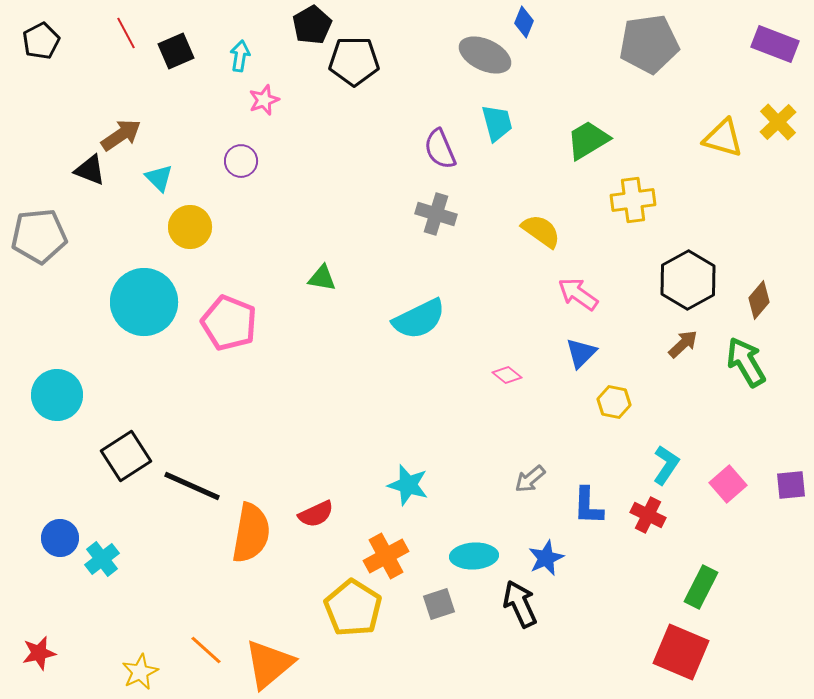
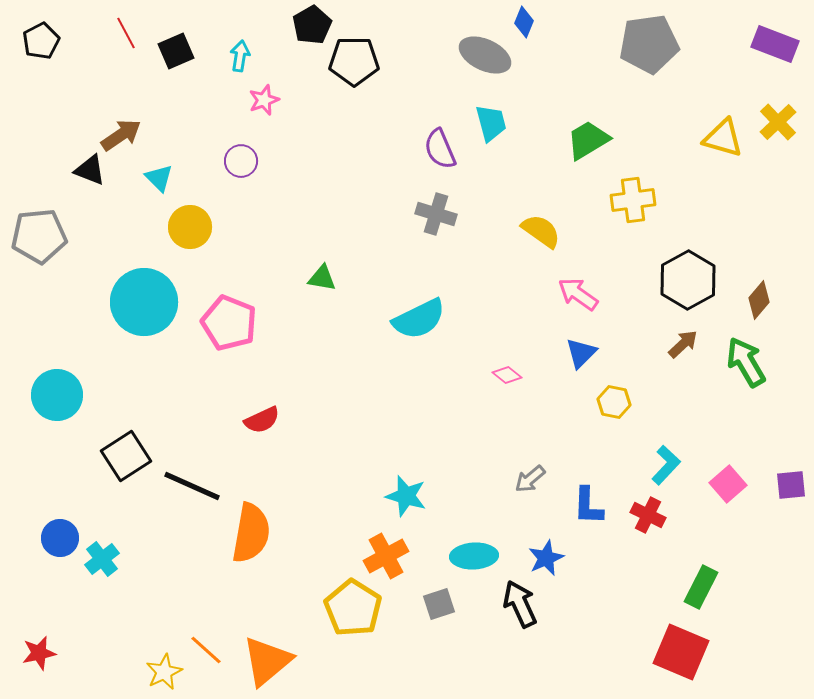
cyan trapezoid at (497, 123): moved 6 px left
cyan L-shape at (666, 465): rotated 9 degrees clockwise
cyan star at (408, 485): moved 2 px left, 11 px down
red semicircle at (316, 514): moved 54 px left, 94 px up
orange triangle at (269, 664): moved 2 px left, 3 px up
yellow star at (140, 672): moved 24 px right
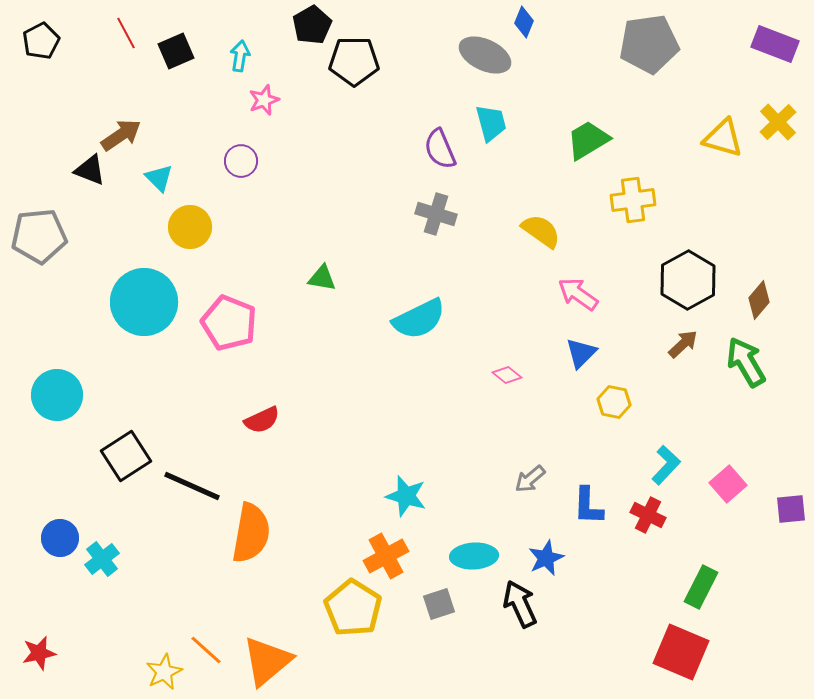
purple square at (791, 485): moved 24 px down
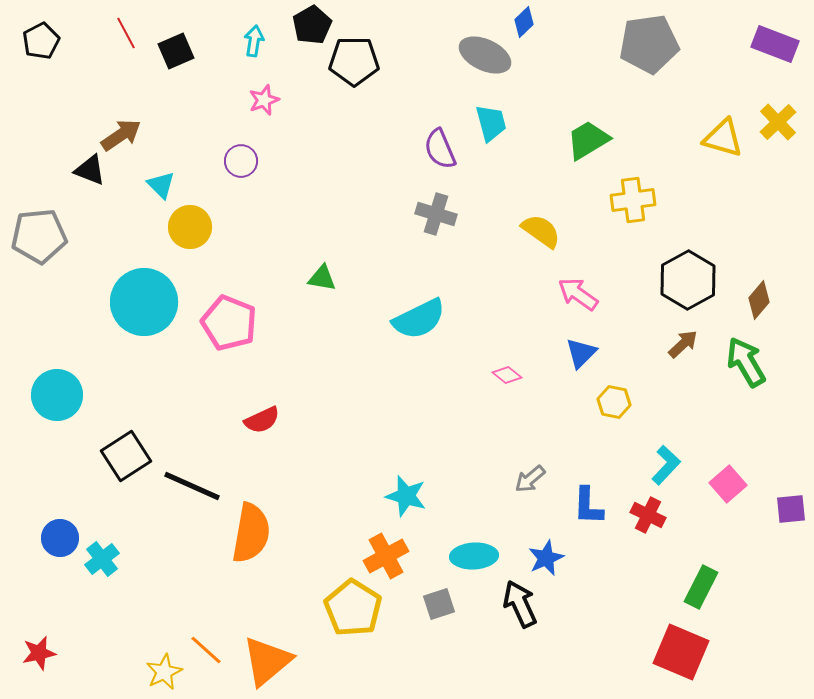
blue diamond at (524, 22): rotated 24 degrees clockwise
cyan arrow at (240, 56): moved 14 px right, 15 px up
cyan triangle at (159, 178): moved 2 px right, 7 px down
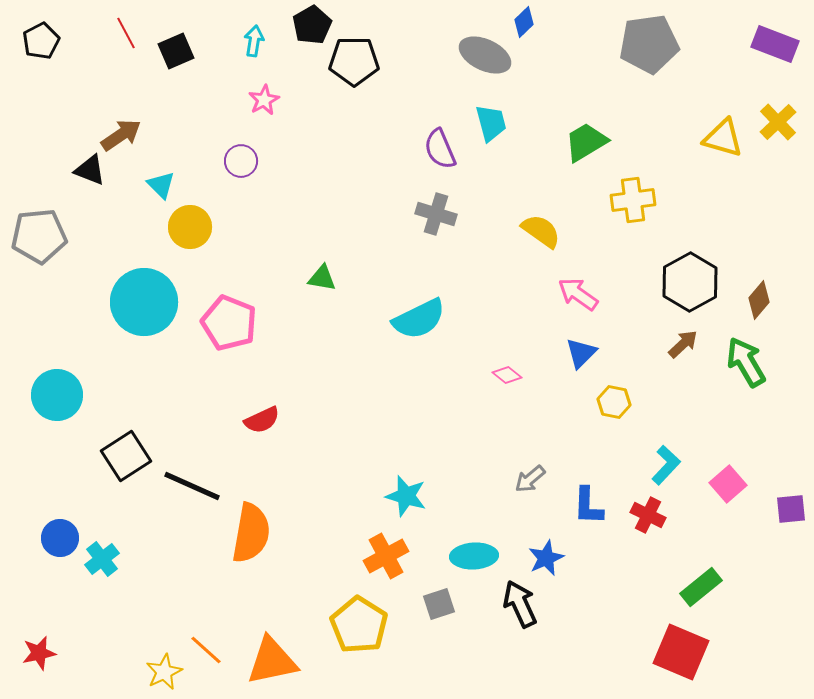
pink star at (264, 100): rotated 8 degrees counterclockwise
green trapezoid at (588, 140): moved 2 px left, 2 px down
black hexagon at (688, 280): moved 2 px right, 2 px down
green rectangle at (701, 587): rotated 24 degrees clockwise
yellow pentagon at (353, 608): moved 6 px right, 17 px down
orange triangle at (267, 661): moved 5 px right; rotated 28 degrees clockwise
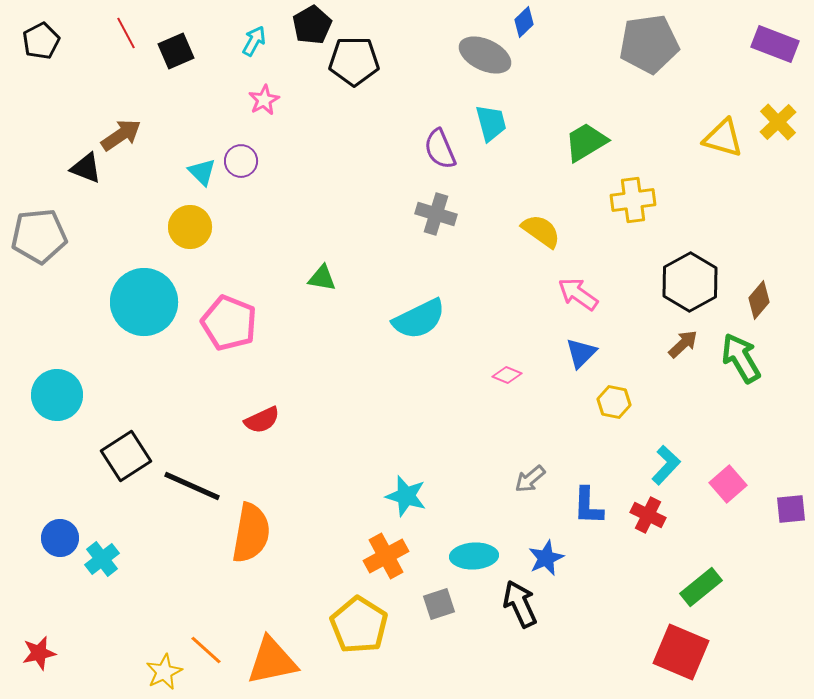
cyan arrow at (254, 41): rotated 20 degrees clockwise
black triangle at (90, 170): moved 4 px left, 2 px up
cyan triangle at (161, 185): moved 41 px right, 13 px up
green arrow at (746, 362): moved 5 px left, 4 px up
pink diamond at (507, 375): rotated 16 degrees counterclockwise
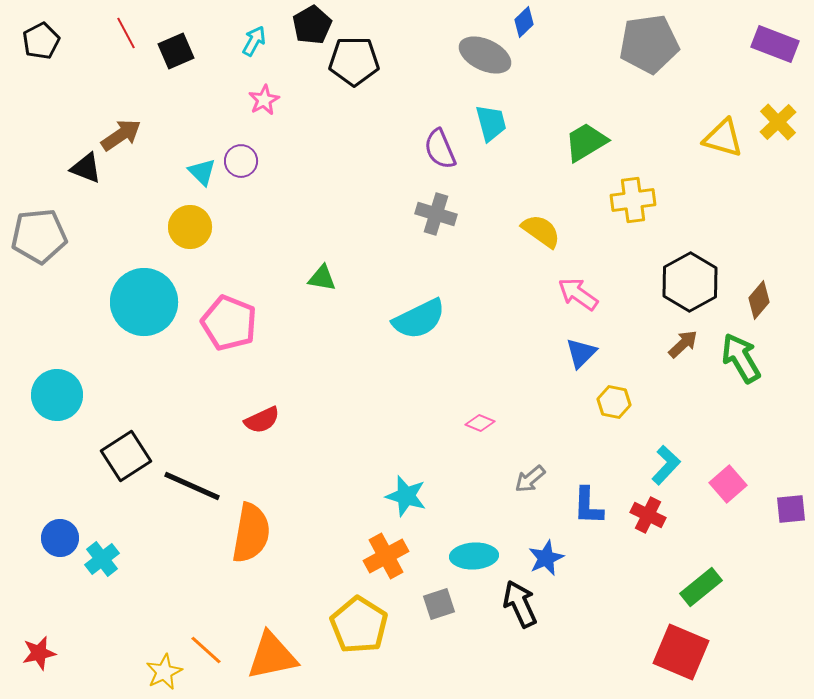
pink diamond at (507, 375): moved 27 px left, 48 px down
orange triangle at (272, 661): moved 5 px up
